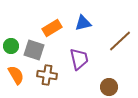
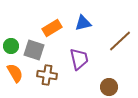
orange semicircle: moved 1 px left, 2 px up
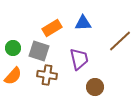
blue triangle: rotated 12 degrees clockwise
green circle: moved 2 px right, 2 px down
gray square: moved 5 px right, 1 px down
orange semicircle: moved 2 px left, 3 px down; rotated 72 degrees clockwise
brown circle: moved 14 px left
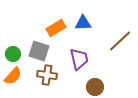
orange rectangle: moved 4 px right
green circle: moved 6 px down
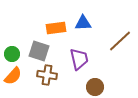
orange rectangle: rotated 24 degrees clockwise
green circle: moved 1 px left
